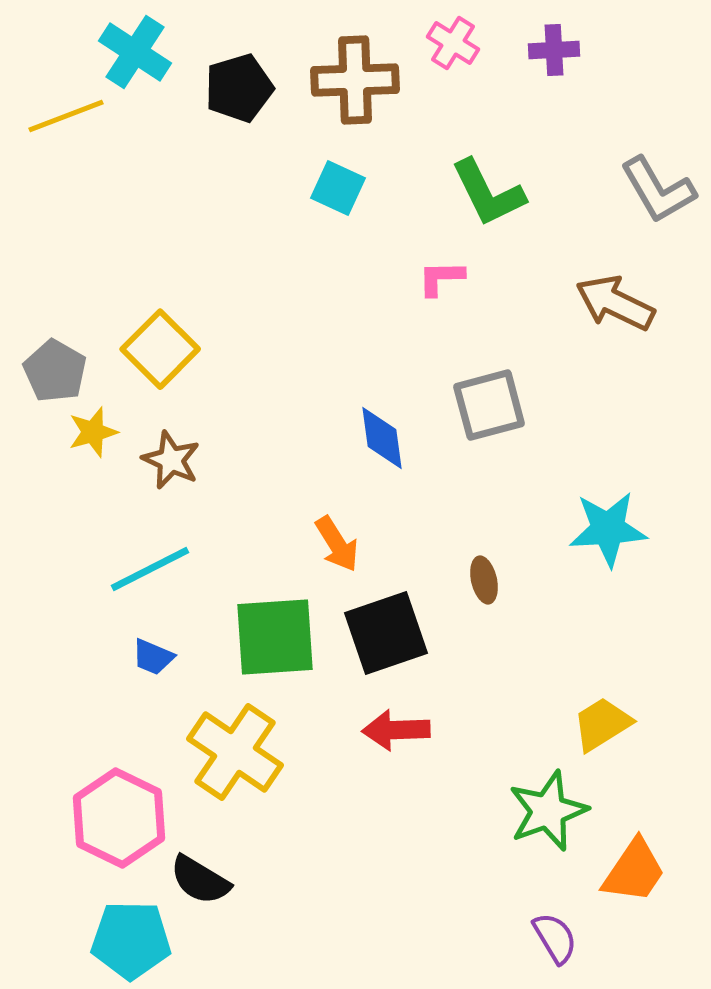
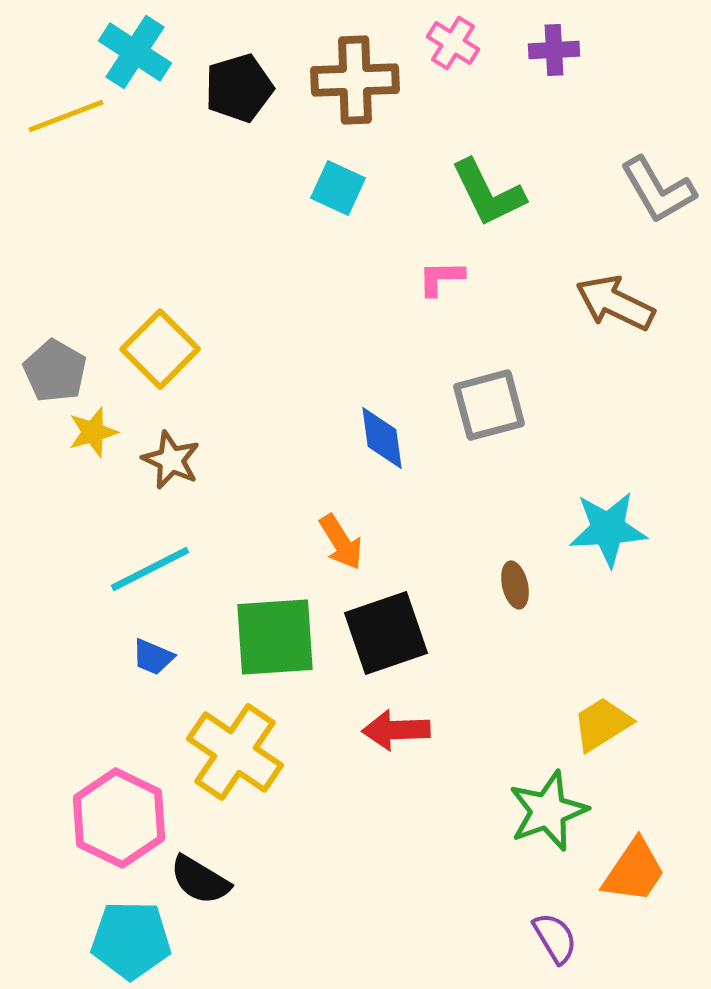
orange arrow: moved 4 px right, 2 px up
brown ellipse: moved 31 px right, 5 px down
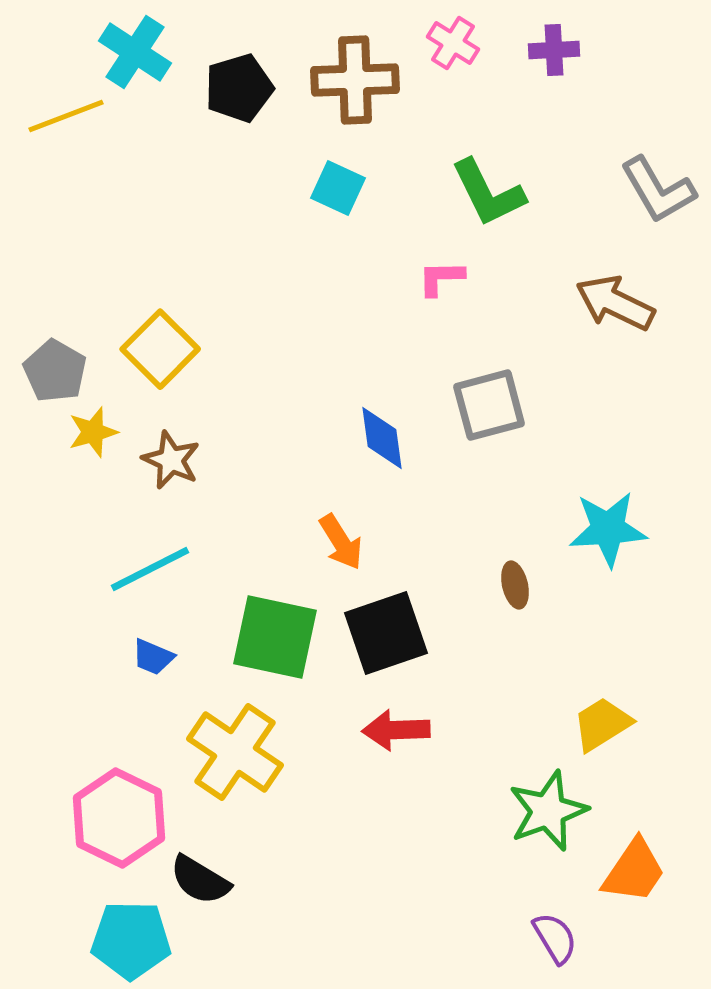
green square: rotated 16 degrees clockwise
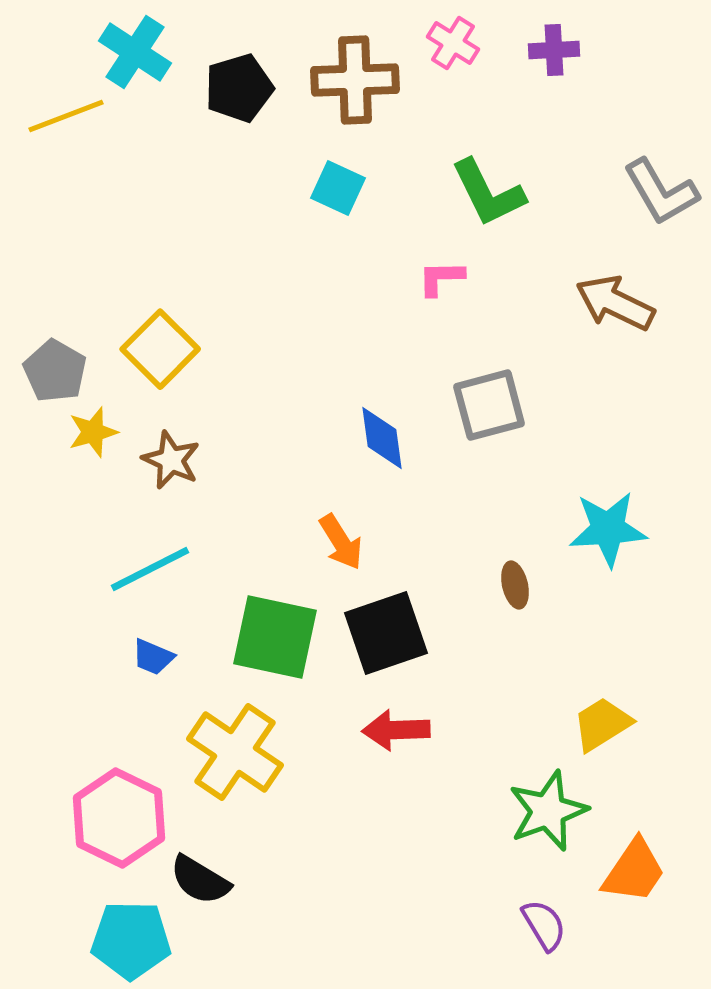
gray L-shape: moved 3 px right, 2 px down
purple semicircle: moved 11 px left, 13 px up
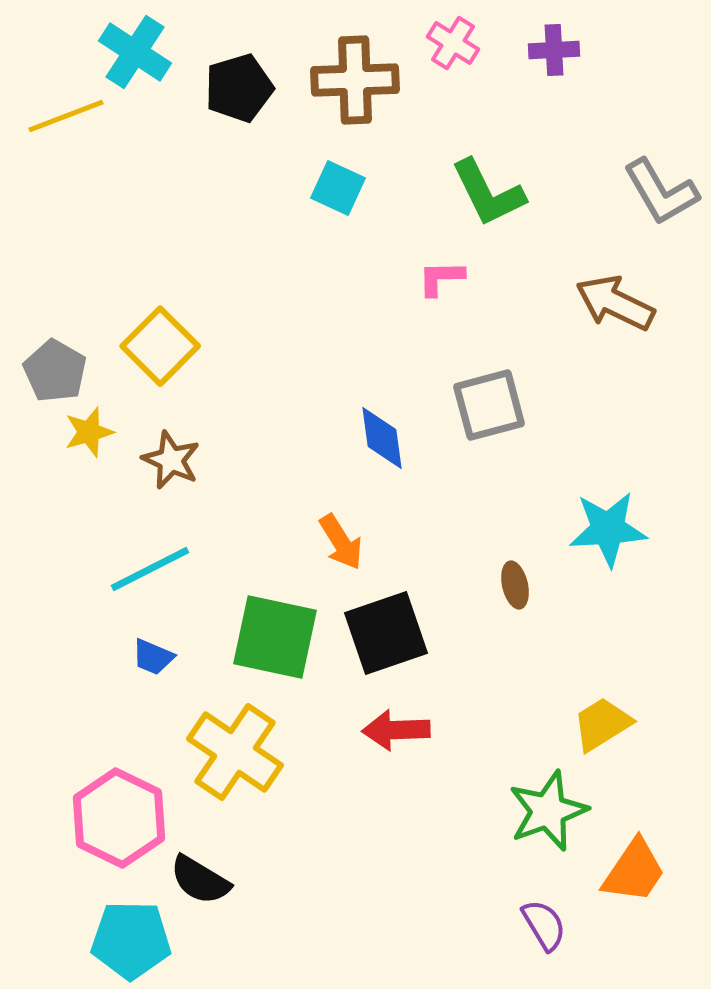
yellow square: moved 3 px up
yellow star: moved 4 px left
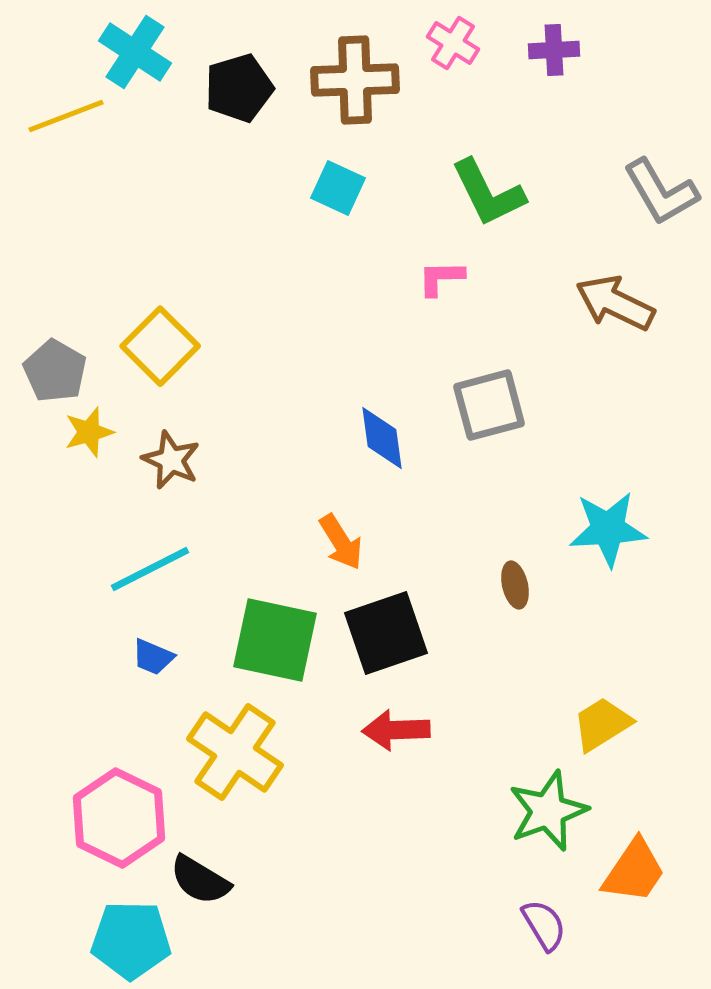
green square: moved 3 px down
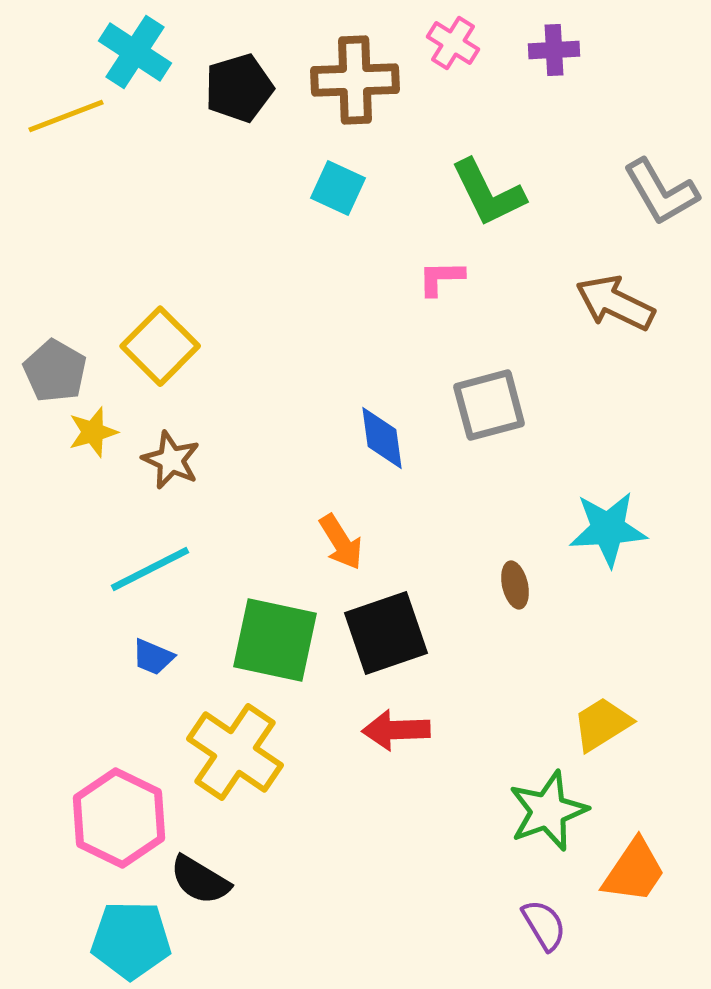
yellow star: moved 4 px right
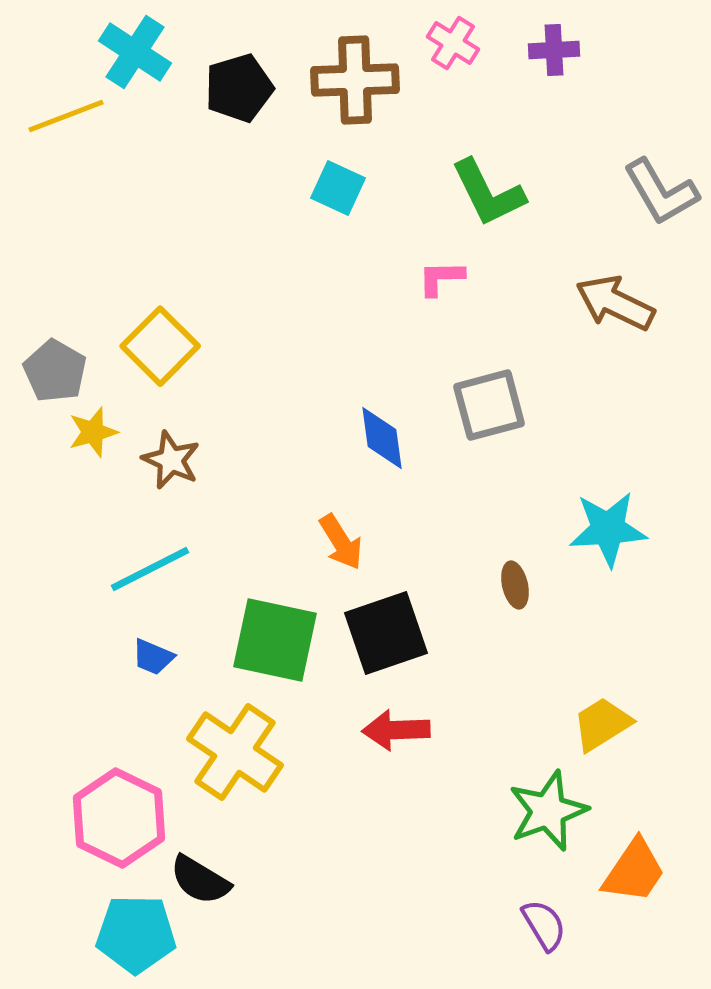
cyan pentagon: moved 5 px right, 6 px up
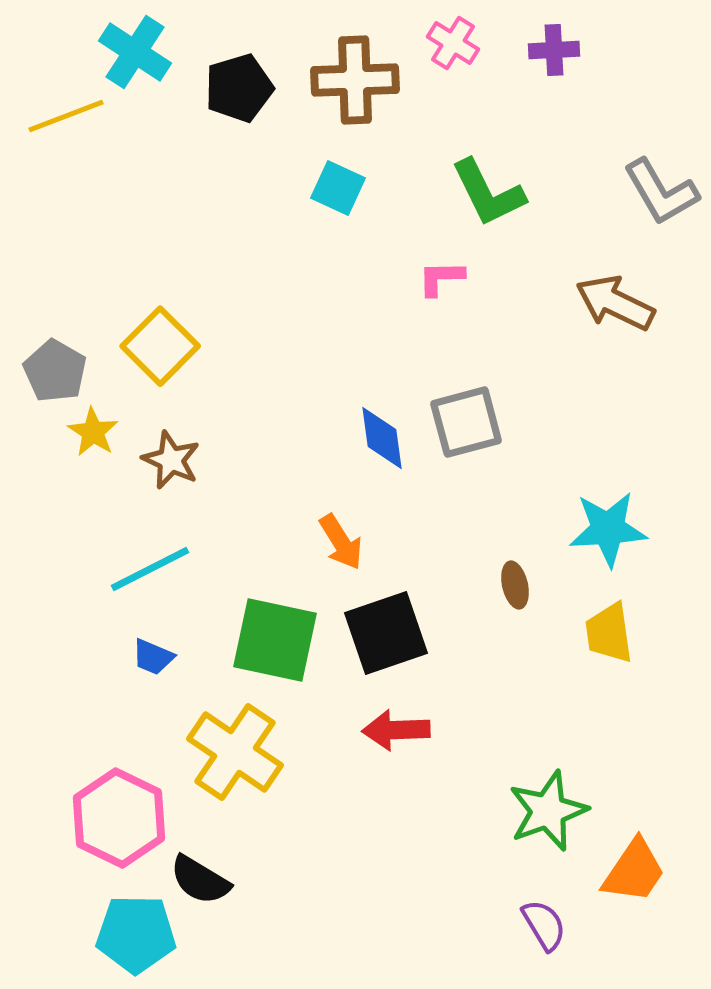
gray square: moved 23 px left, 17 px down
yellow star: rotated 24 degrees counterclockwise
yellow trapezoid: moved 7 px right, 91 px up; rotated 66 degrees counterclockwise
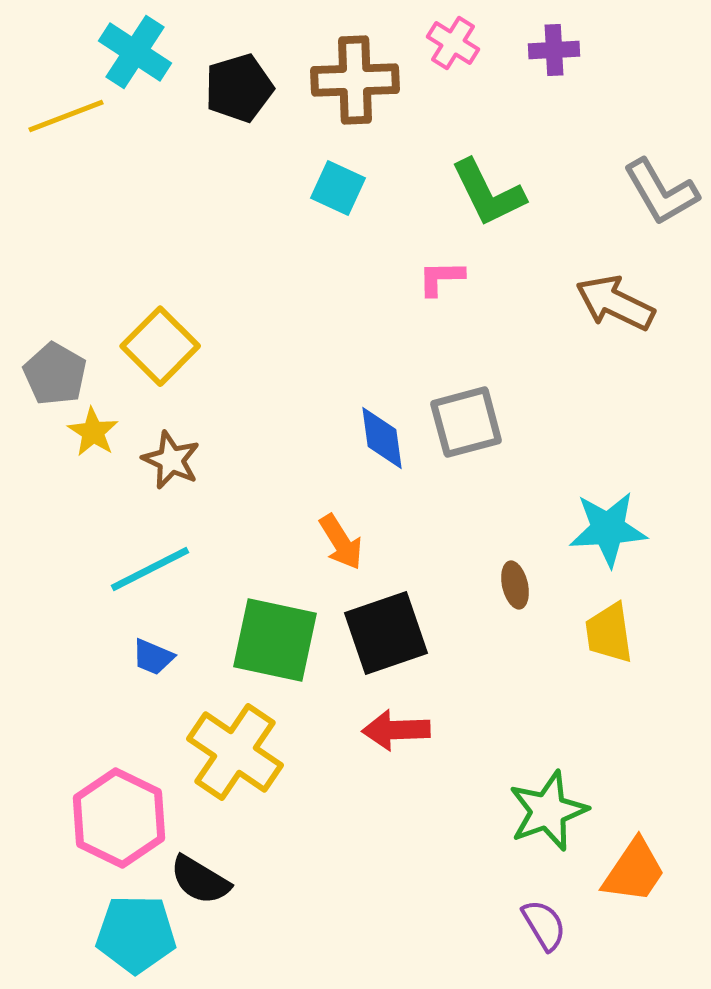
gray pentagon: moved 3 px down
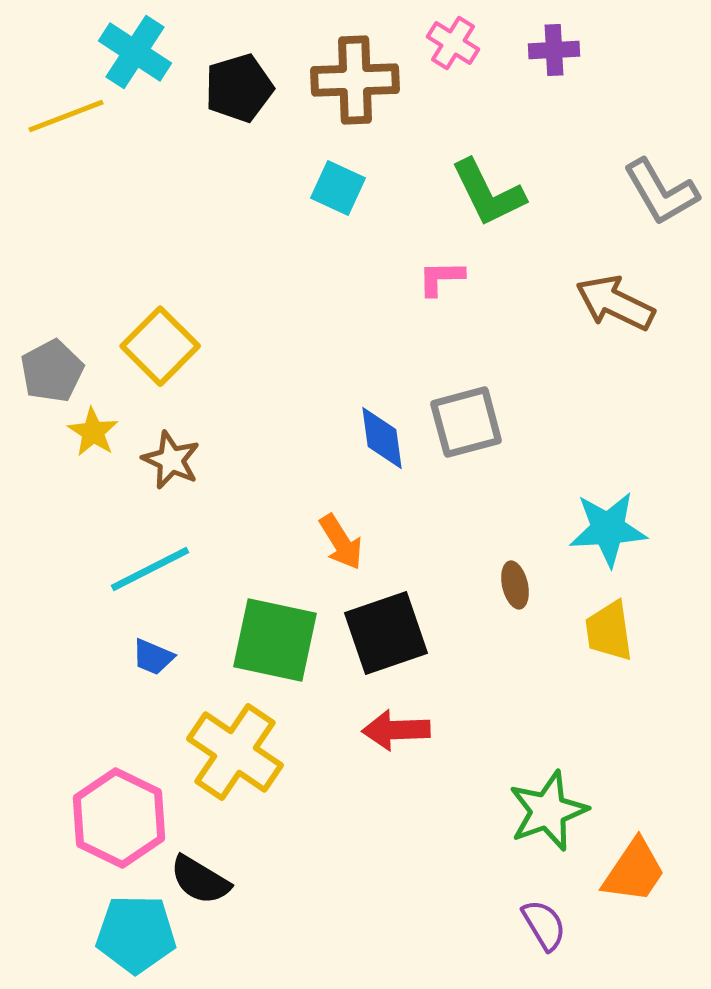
gray pentagon: moved 3 px left, 3 px up; rotated 14 degrees clockwise
yellow trapezoid: moved 2 px up
